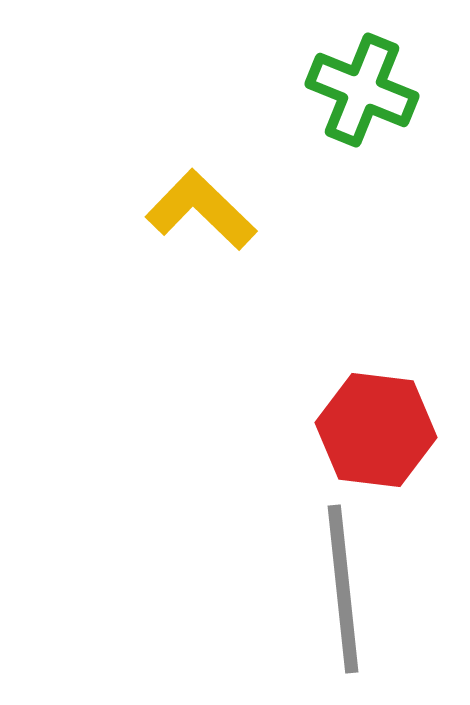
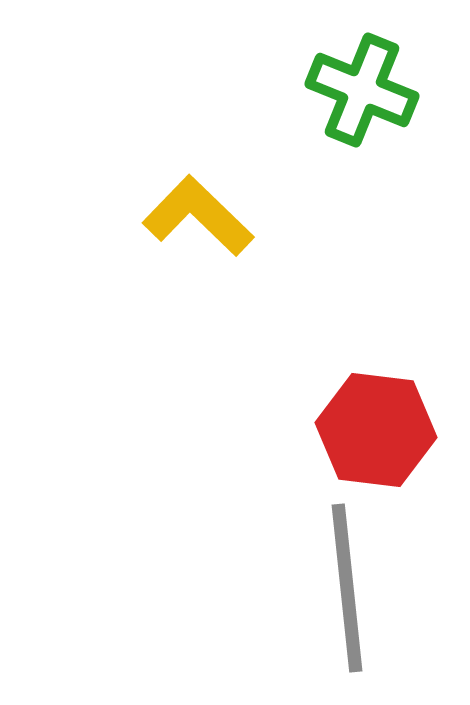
yellow L-shape: moved 3 px left, 6 px down
gray line: moved 4 px right, 1 px up
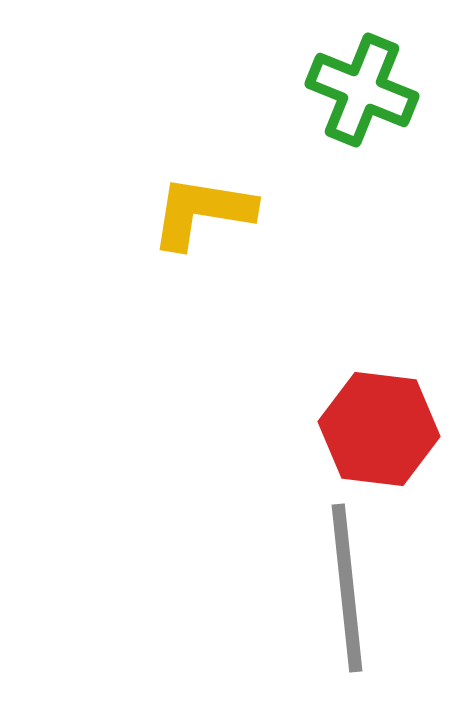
yellow L-shape: moved 4 px right, 4 px up; rotated 35 degrees counterclockwise
red hexagon: moved 3 px right, 1 px up
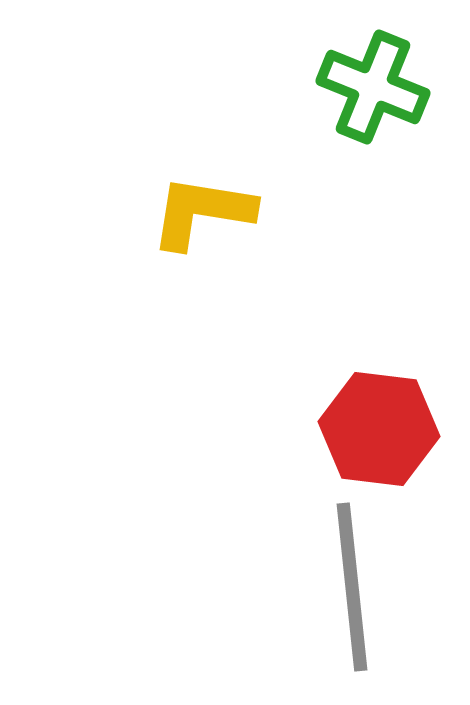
green cross: moved 11 px right, 3 px up
gray line: moved 5 px right, 1 px up
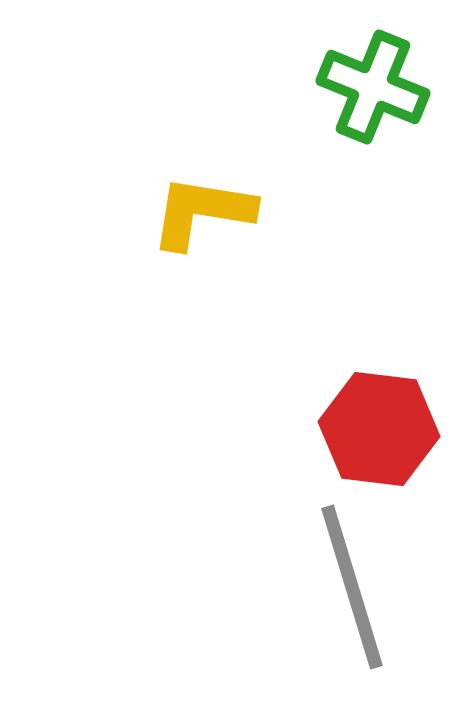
gray line: rotated 11 degrees counterclockwise
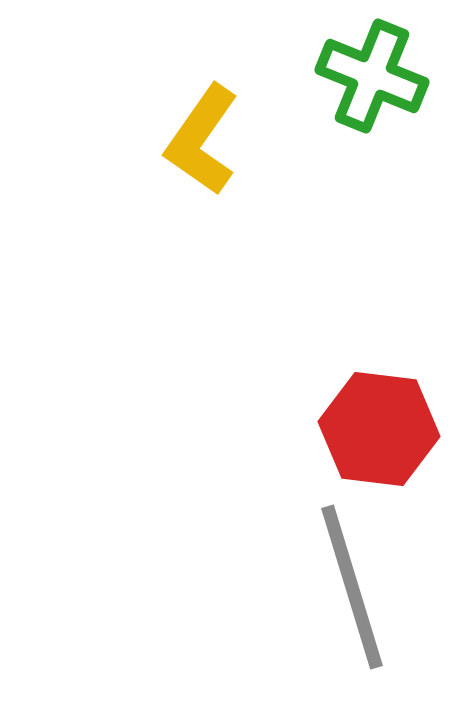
green cross: moved 1 px left, 11 px up
yellow L-shape: moved 72 px up; rotated 64 degrees counterclockwise
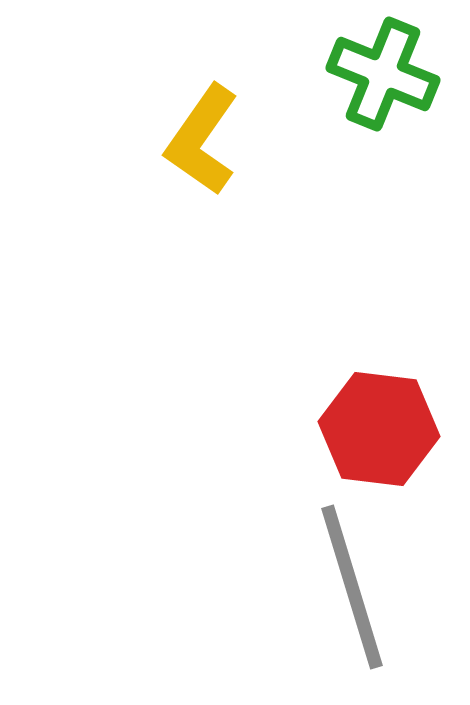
green cross: moved 11 px right, 2 px up
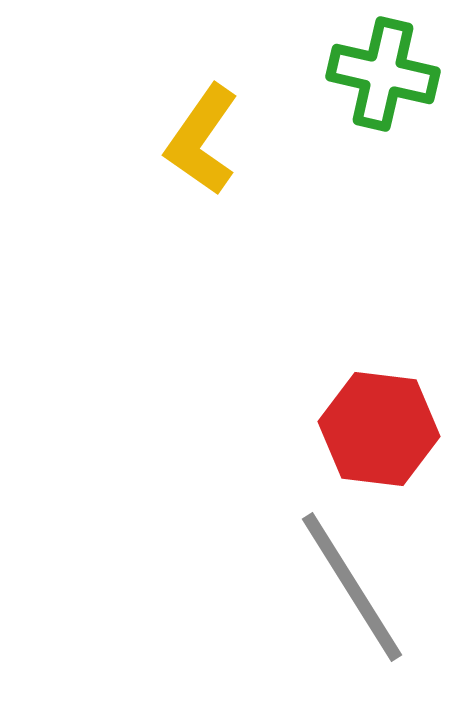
green cross: rotated 9 degrees counterclockwise
gray line: rotated 15 degrees counterclockwise
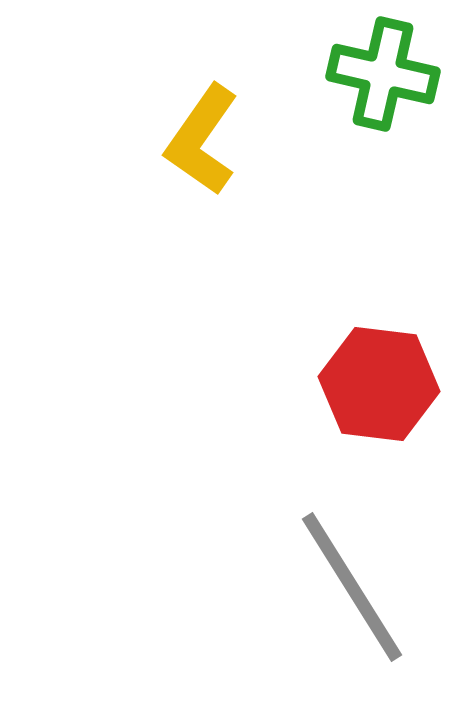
red hexagon: moved 45 px up
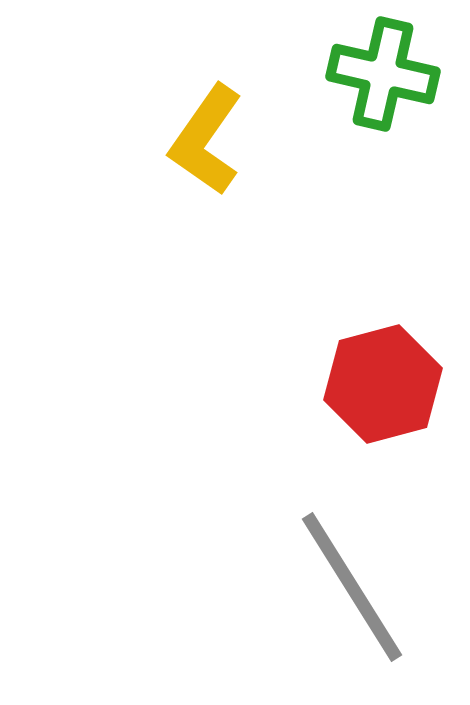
yellow L-shape: moved 4 px right
red hexagon: moved 4 px right; rotated 22 degrees counterclockwise
